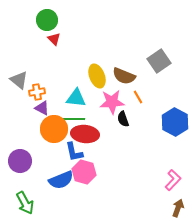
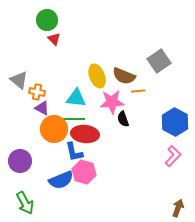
orange cross: rotated 21 degrees clockwise
orange line: moved 6 px up; rotated 64 degrees counterclockwise
pink L-shape: moved 24 px up
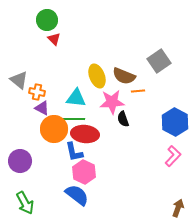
pink hexagon: rotated 10 degrees clockwise
blue semicircle: moved 16 px right, 15 px down; rotated 120 degrees counterclockwise
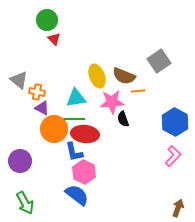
cyan triangle: rotated 15 degrees counterclockwise
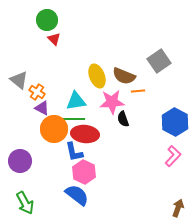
orange cross: rotated 21 degrees clockwise
cyan triangle: moved 3 px down
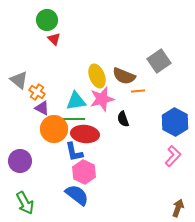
pink star: moved 10 px left, 3 px up; rotated 10 degrees counterclockwise
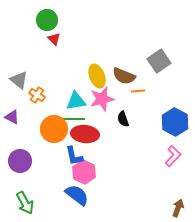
orange cross: moved 3 px down
purple triangle: moved 30 px left, 9 px down
blue L-shape: moved 4 px down
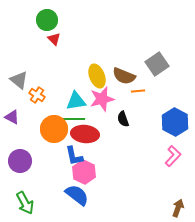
gray square: moved 2 px left, 3 px down
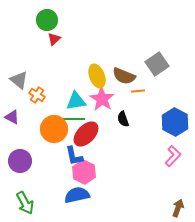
red triangle: rotated 32 degrees clockwise
pink star: rotated 25 degrees counterclockwise
red ellipse: moved 1 px right; rotated 52 degrees counterclockwise
blue semicircle: rotated 50 degrees counterclockwise
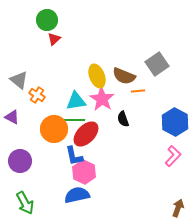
green line: moved 1 px down
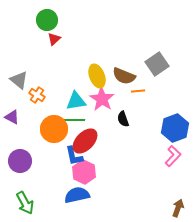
blue hexagon: moved 6 px down; rotated 12 degrees clockwise
red ellipse: moved 1 px left, 7 px down
